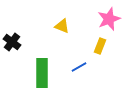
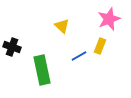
yellow triangle: rotated 21 degrees clockwise
black cross: moved 5 px down; rotated 18 degrees counterclockwise
blue line: moved 11 px up
green rectangle: moved 3 px up; rotated 12 degrees counterclockwise
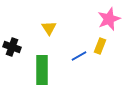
yellow triangle: moved 13 px left, 2 px down; rotated 14 degrees clockwise
green rectangle: rotated 12 degrees clockwise
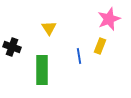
blue line: rotated 70 degrees counterclockwise
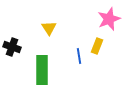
yellow rectangle: moved 3 px left
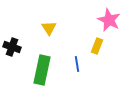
pink star: moved 1 px down; rotated 25 degrees counterclockwise
blue line: moved 2 px left, 8 px down
green rectangle: rotated 12 degrees clockwise
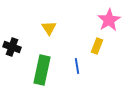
pink star: rotated 15 degrees clockwise
blue line: moved 2 px down
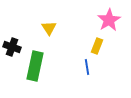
blue line: moved 10 px right, 1 px down
green rectangle: moved 7 px left, 4 px up
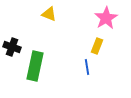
pink star: moved 3 px left, 2 px up
yellow triangle: moved 14 px up; rotated 35 degrees counterclockwise
